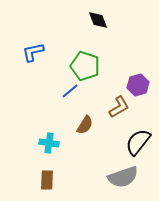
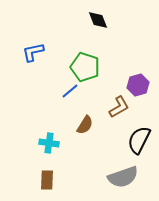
green pentagon: moved 1 px down
black semicircle: moved 1 px right, 2 px up; rotated 12 degrees counterclockwise
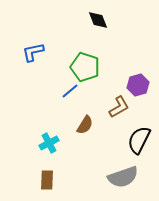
cyan cross: rotated 36 degrees counterclockwise
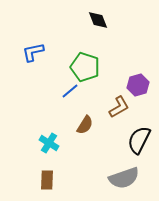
cyan cross: rotated 30 degrees counterclockwise
gray semicircle: moved 1 px right, 1 px down
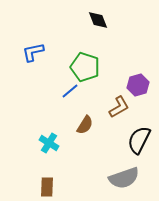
brown rectangle: moved 7 px down
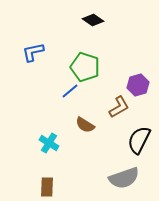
black diamond: moved 5 px left; rotated 35 degrees counterclockwise
brown semicircle: rotated 90 degrees clockwise
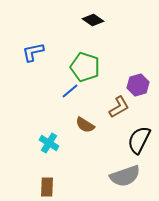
gray semicircle: moved 1 px right, 2 px up
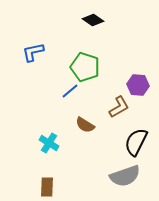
purple hexagon: rotated 20 degrees clockwise
black semicircle: moved 3 px left, 2 px down
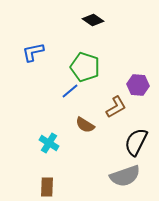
brown L-shape: moved 3 px left
